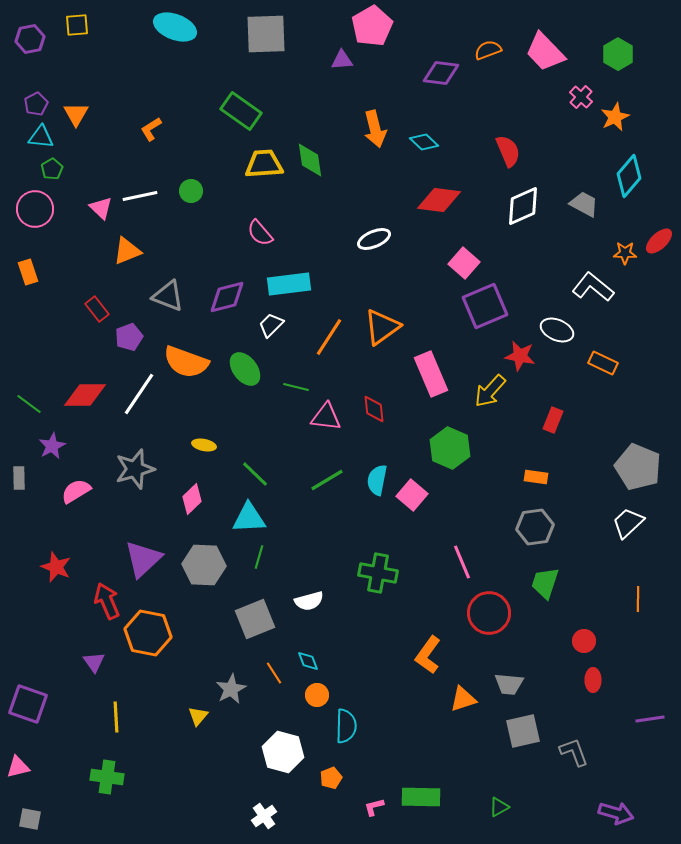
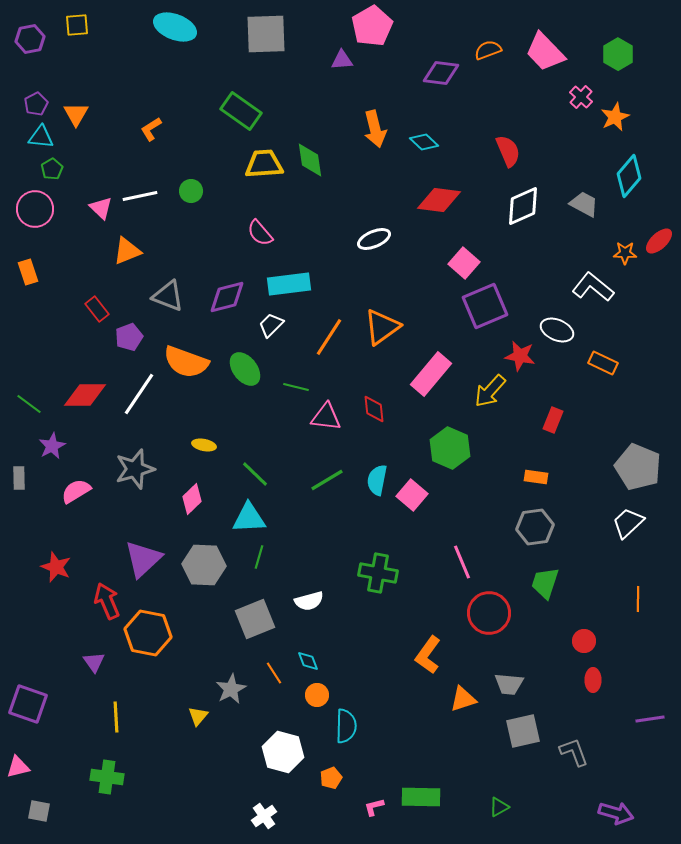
pink rectangle at (431, 374): rotated 63 degrees clockwise
gray square at (30, 819): moved 9 px right, 8 px up
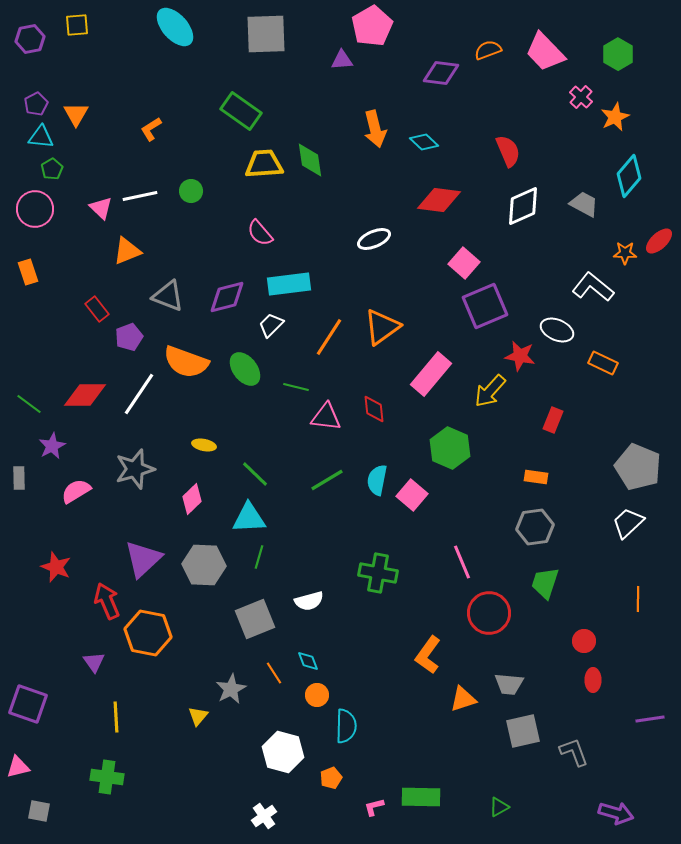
cyan ellipse at (175, 27): rotated 27 degrees clockwise
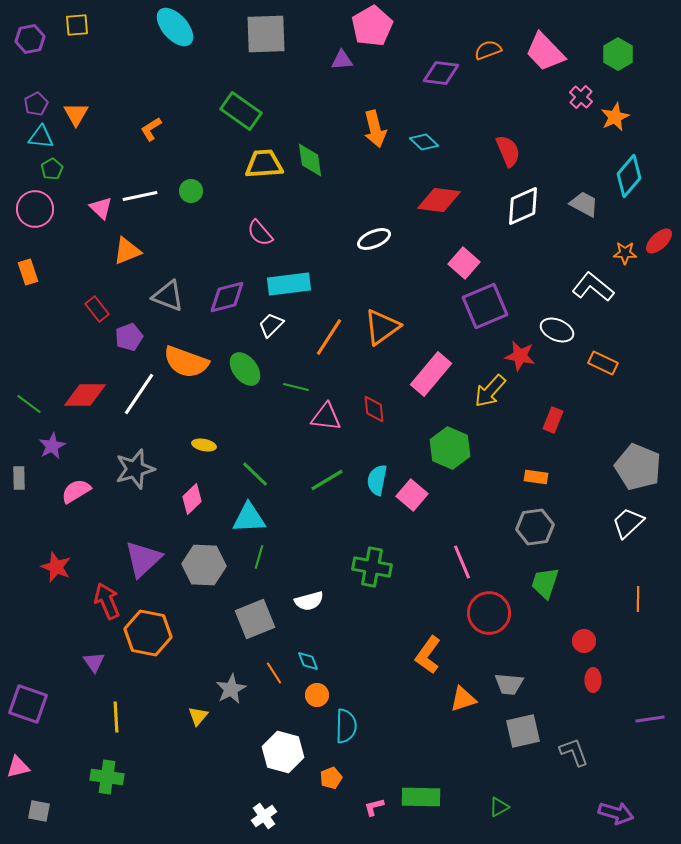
green cross at (378, 573): moved 6 px left, 6 px up
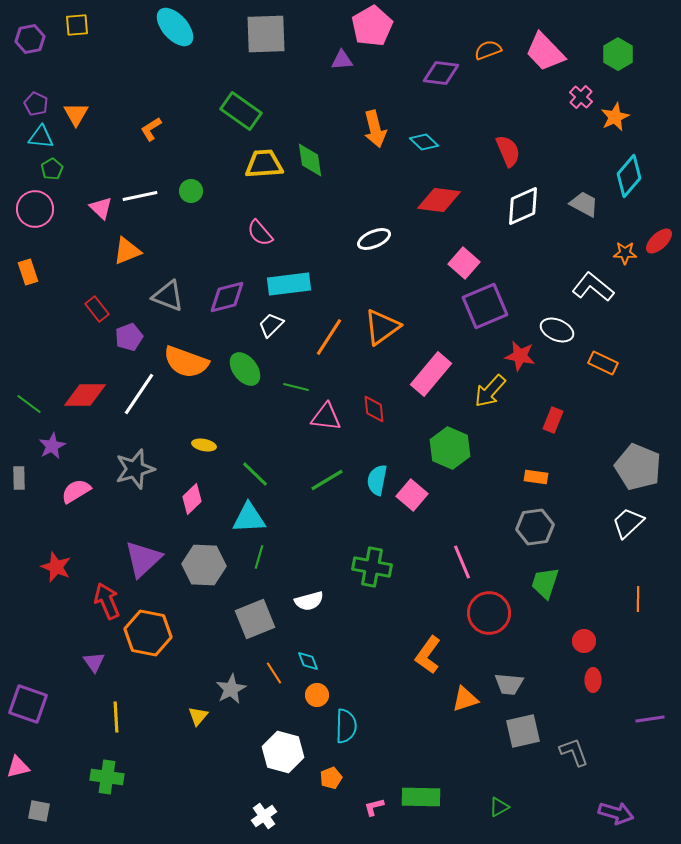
purple pentagon at (36, 104): rotated 20 degrees counterclockwise
orange triangle at (463, 699): moved 2 px right
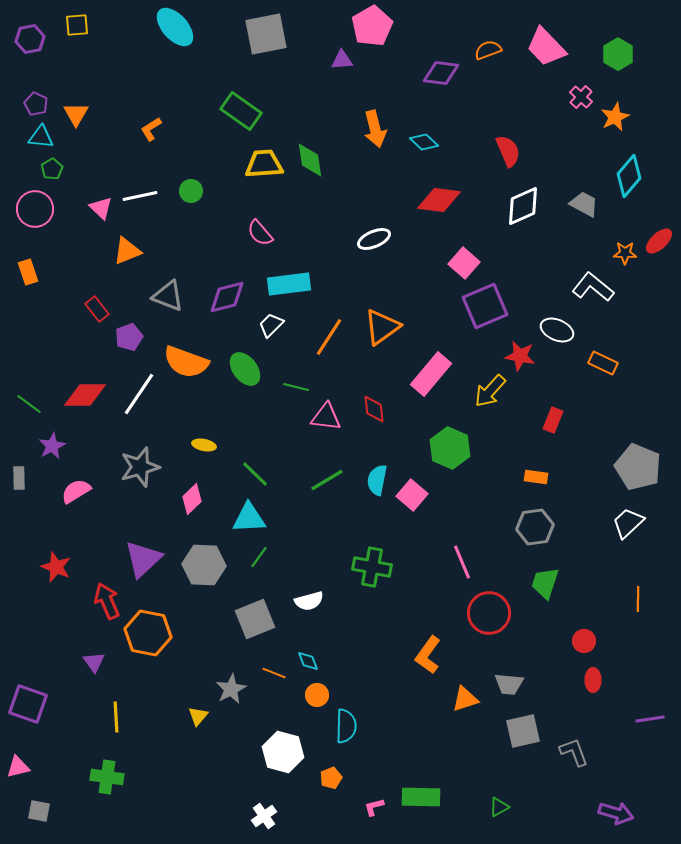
gray square at (266, 34): rotated 9 degrees counterclockwise
pink trapezoid at (545, 52): moved 1 px right, 5 px up
gray star at (135, 469): moved 5 px right, 2 px up
green line at (259, 557): rotated 20 degrees clockwise
orange line at (274, 673): rotated 35 degrees counterclockwise
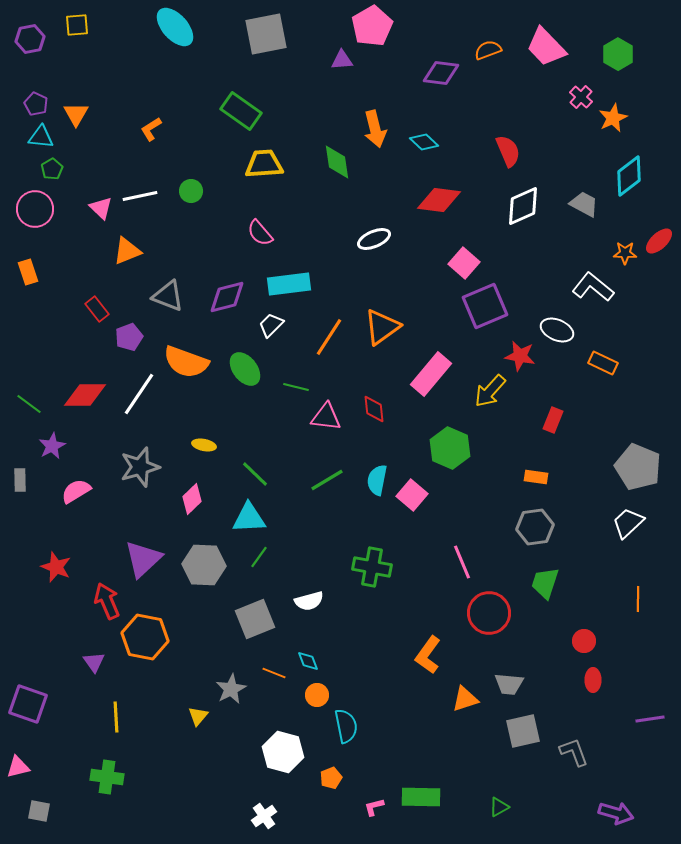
orange star at (615, 117): moved 2 px left, 1 px down
green diamond at (310, 160): moved 27 px right, 2 px down
cyan diamond at (629, 176): rotated 12 degrees clockwise
gray rectangle at (19, 478): moved 1 px right, 2 px down
orange hexagon at (148, 633): moved 3 px left, 4 px down
cyan semicircle at (346, 726): rotated 12 degrees counterclockwise
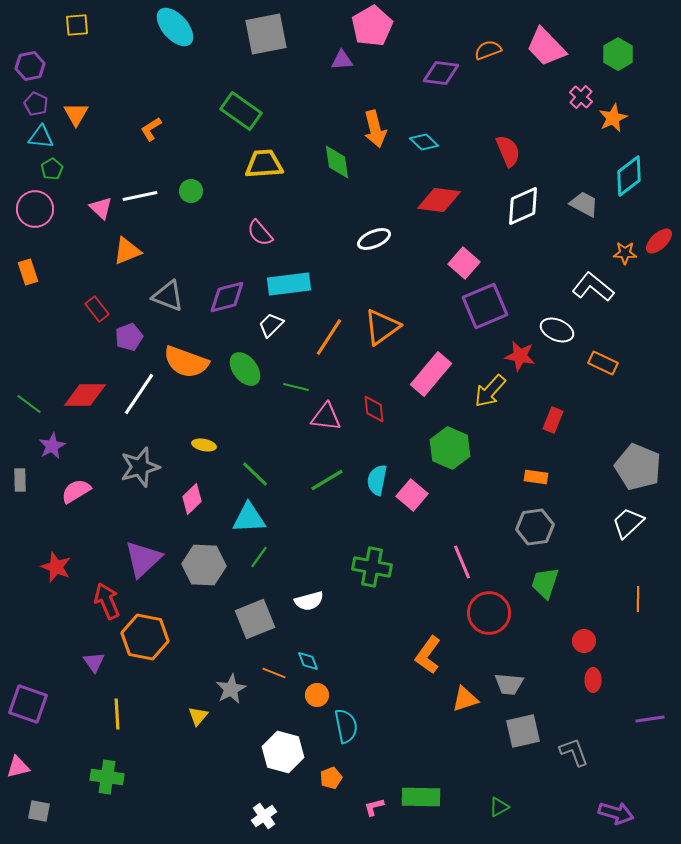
purple hexagon at (30, 39): moved 27 px down
yellow line at (116, 717): moved 1 px right, 3 px up
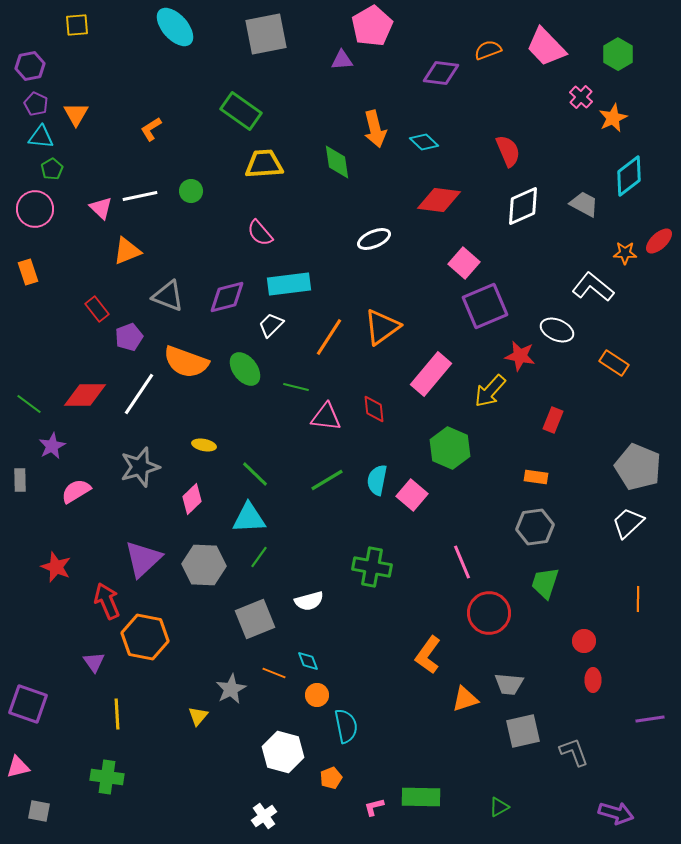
orange rectangle at (603, 363): moved 11 px right; rotated 8 degrees clockwise
